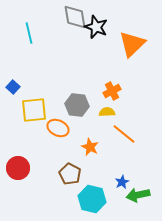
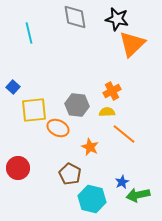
black star: moved 21 px right, 8 px up; rotated 10 degrees counterclockwise
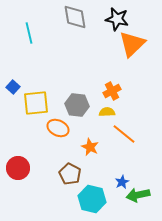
yellow square: moved 2 px right, 7 px up
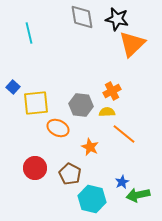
gray diamond: moved 7 px right
gray hexagon: moved 4 px right
red circle: moved 17 px right
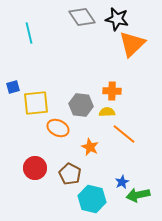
gray diamond: rotated 24 degrees counterclockwise
blue square: rotated 32 degrees clockwise
orange cross: rotated 30 degrees clockwise
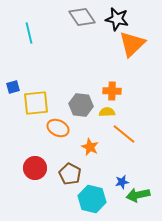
blue star: rotated 16 degrees clockwise
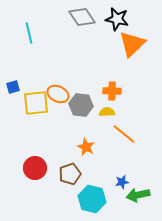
orange ellipse: moved 34 px up
orange star: moved 4 px left
brown pentagon: rotated 25 degrees clockwise
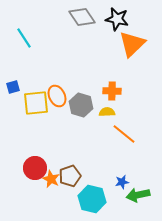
cyan line: moved 5 px left, 5 px down; rotated 20 degrees counterclockwise
orange ellipse: moved 1 px left, 2 px down; rotated 40 degrees clockwise
gray hexagon: rotated 10 degrees clockwise
orange star: moved 35 px left, 32 px down
brown pentagon: moved 2 px down
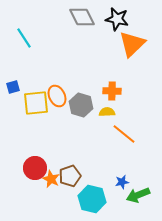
gray diamond: rotated 8 degrees clockwise
green arrow: rotated 10 degrees counterclockwise
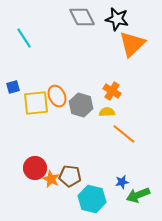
orange cross: rotated 30 degrees clockwise
brown pentagon: rotated 25 degrees clockwise
